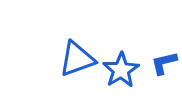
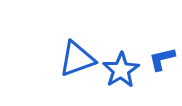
blue L-shape: moved 2 px left, 4 px up
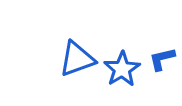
blue star: moved 1 px right, 1 px up
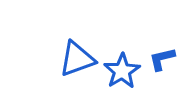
blue star: moved 2 px down
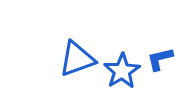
blue L-shape: moved 2 px left
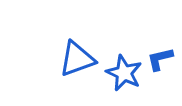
blue star: moved 2 px right, 2 px down; rotated 15 degrees counterclockwise
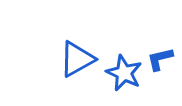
blue triangle: rotated 9 degrees counterclockwise
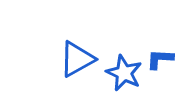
blue L-shape: rotated 16 degrees clockwise
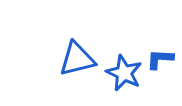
blue triangle: rotated 15 degrees clockwise
